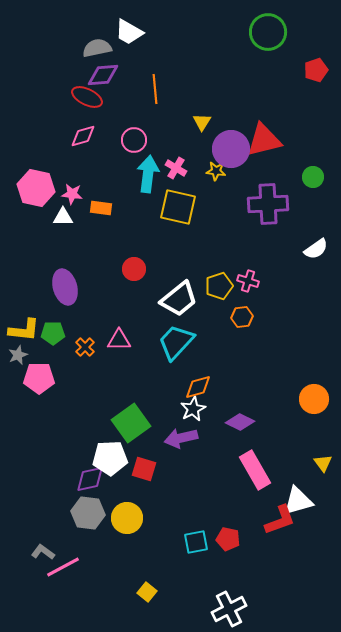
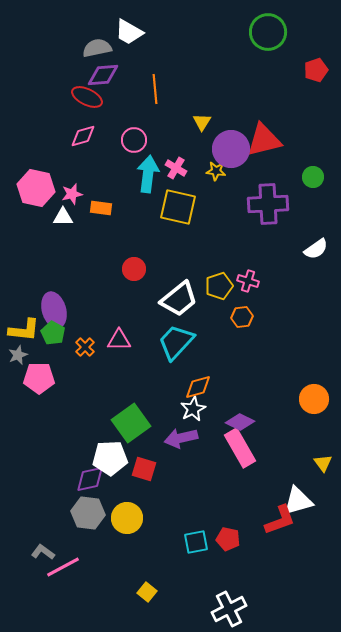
pink star at (72, 194): rotated 20 degrees counterclockwise
purple ellipse at (65, 287): moved 11 px left, 23 px down
green pentagon at (53, 333): rotated 30 degrees clockwise
pink rectangle at (255, 470): moved 15 px left, 22 px up
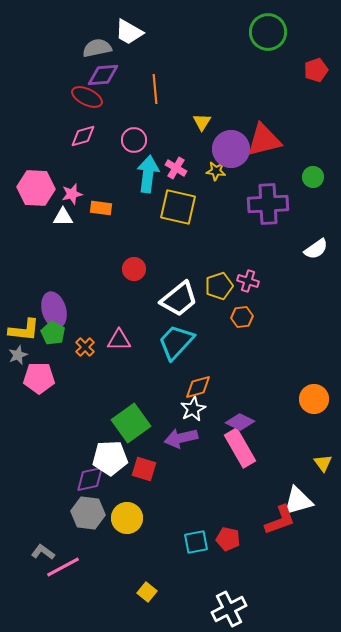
pink hexagon at (36, 188): rotated 9 degrees counterclockwise
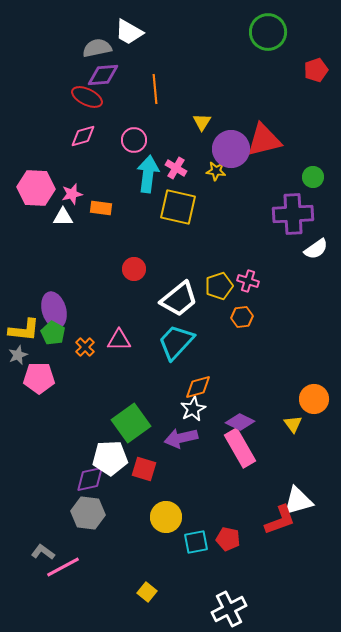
purple cross at (268, 204): moved 25 px right, 10 px down
yellow triangle at (323, 463): moved 30 px left, 39 px up
yellow circle at (127, 518): moved 39 px right, 1 px up
